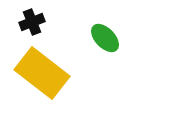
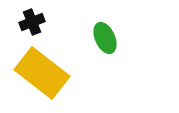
green ellipse: rotated 20 degrees clockwise
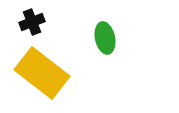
green ellipse: rotated 12 degrees clockwise
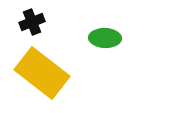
green ellipse: rotated 76 degrees counterclockwise
